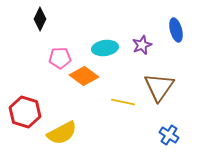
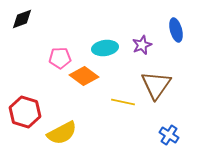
black diamond: moved 18 px left; rotated 45 degrees clockwise
brown triangle: moved 3 px left, 2 px up
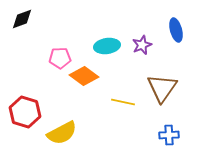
cyan ellipse: moved 2 px right, 2 px up
brown triangle: moved 6 px right, 3 px down
blue cross: rotated 36 degrees counterclockwise
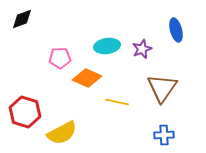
purple star: moved 4 px down
orange diamond: moved 3 px right, 2 px down; rotated 12 degrees counterclockwise
yellow line: moved 6 px left
blue cross: moved 5 px left
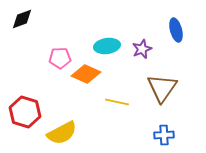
orange diamond: moved 1 px left, 4 px up
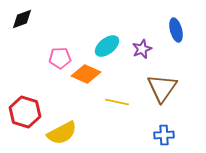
cyan ellipse: rotated 30 degrees counterclockwise
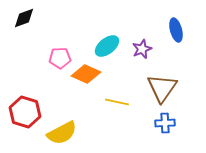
black diamond: moved 2 px right, 1 px up
blue cross: moved 1 px right, 12 px up
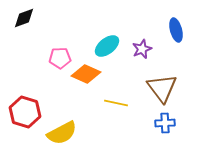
brown triangle: rotated 12 degrees counterclockwise
yellow line: moved 1 px left, 1 px down
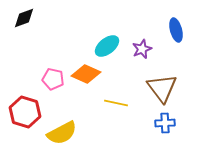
pink pentagon: moved 7 px left, 21 px down; rotated 15 degrees clockwise
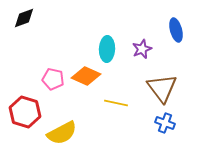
cyan ellipse: moved 3 px down; rotated 50 degrees counterclockwise
orange diamond: moved 2 px down
blue cross: rotated 24 degrees clockwise
